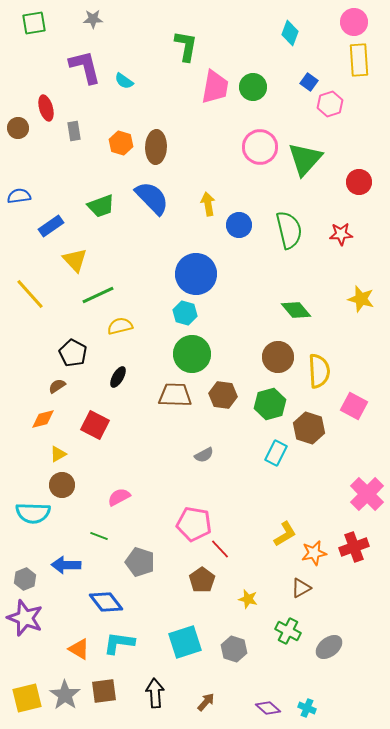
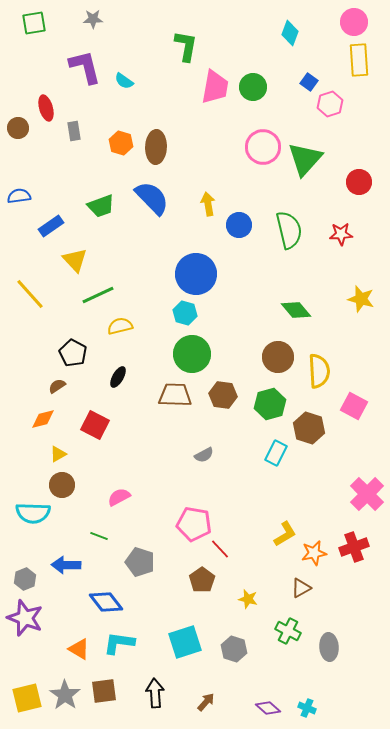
pink circle at (260, 147): moved 3 px right
gray ellipse at (329, 647): rotated 56 degrees counterclockwise
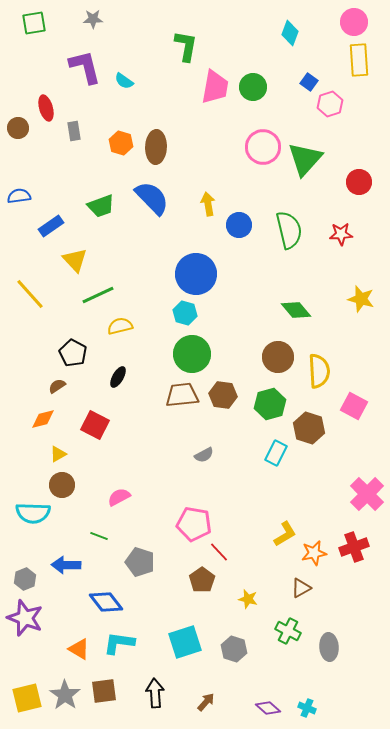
brown trapezoid at (175, 395): moved 7 px right; rotated 8 degrees counterclockwise
red line at (220, 549): moved 1 px left, 3 px down
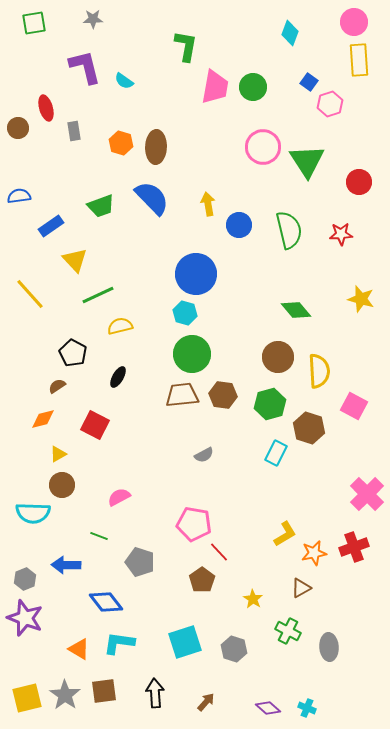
green triangle at (305, 159): moved 2 px right, 2 px down; rotated 15 degrees counterclockwise
yellow star at (248, 599): moved 5 px right; rotated 18 degrees clockwise
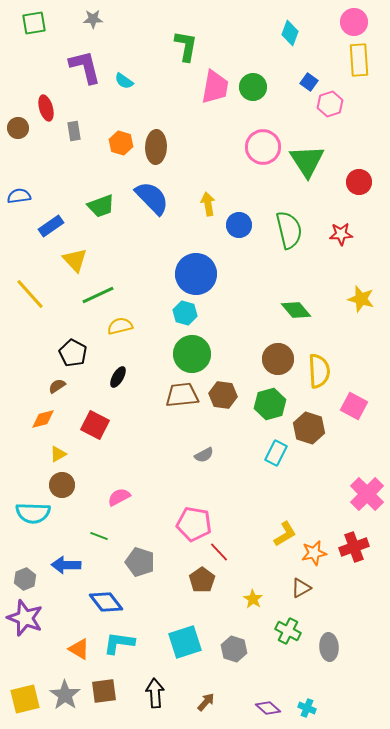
brown circle at (278, 357): moved 2 px down
yellow square at (27, 698): moved 2 px left, 1 px down
